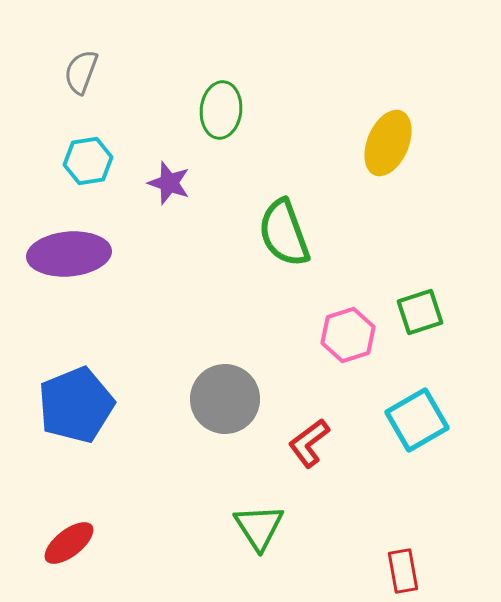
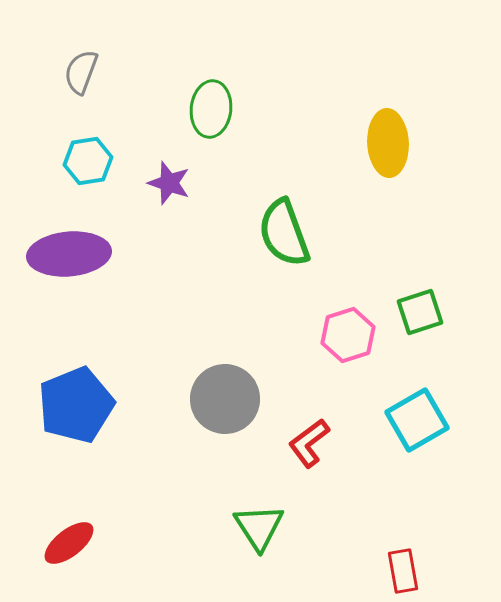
green ellipse: moved 10 px left, 1 px up
yellow ellipse: rotated 26 degrees counterclockwise
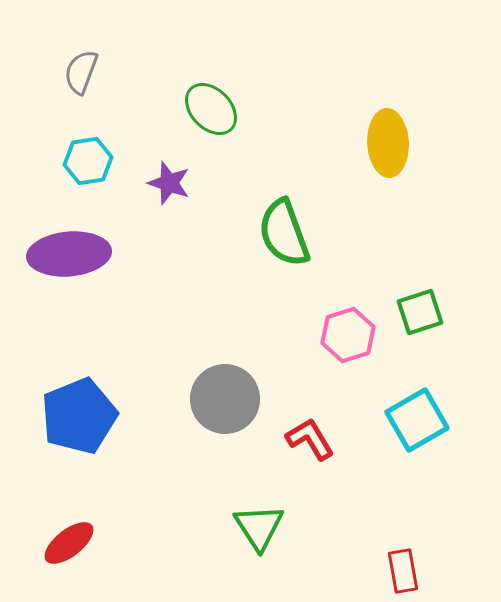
green ellipse: rotated 50 degrees counterclockwise
blue pentagon: moved 3 px right, 11 px down
red L-shape: moved 1 px right, 4 px up; rotated 96 degrees clockwise
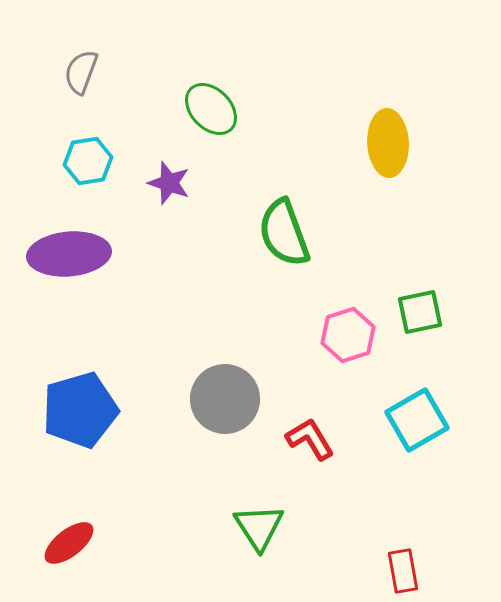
green square: rotated 6 degrees clockwise
blue pentagon: moved 1 px right, 6 px up; rotated 6 degrees clockwise
